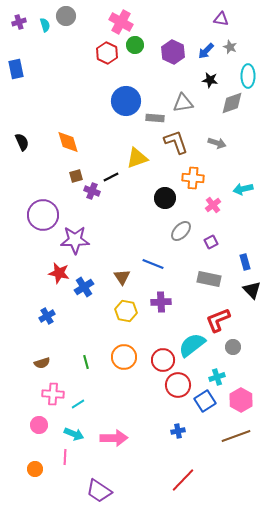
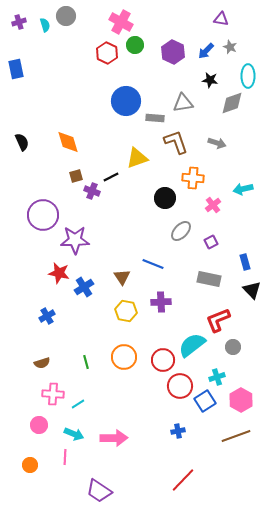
red circle at (178, 385): moved 2 px right, 1 px down
orange circle at (35, 469): moved 5 px left, 4 px up
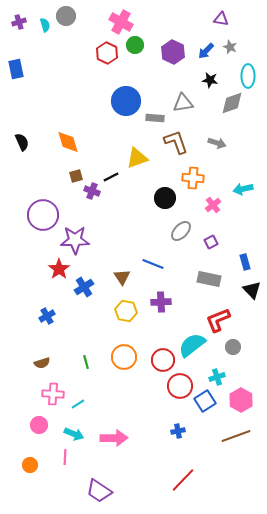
red star at (59, 273): moved 4 px up; rotated 25 degrees clockwise
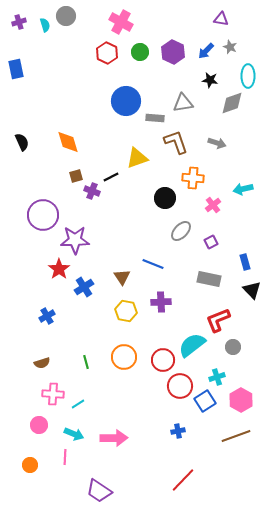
green circle at (135, 45): moved 5 px right, 7 px down
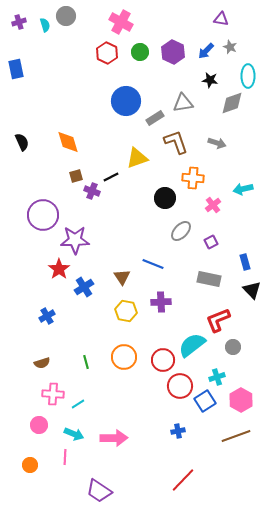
gray rectangle at (155, 118): rotated 36 degrees counterclockwise
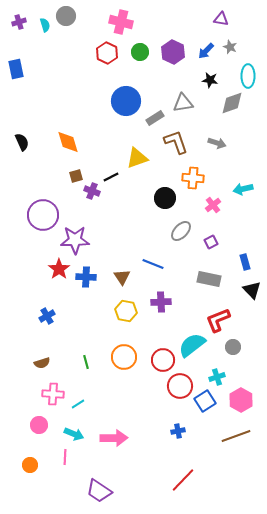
pink cross at (121, 22): rotated 15 degrees counterclockwise
blue cross at (84, 287): moved 2 px right, 10 px up; rotated 36 degrees clockwise
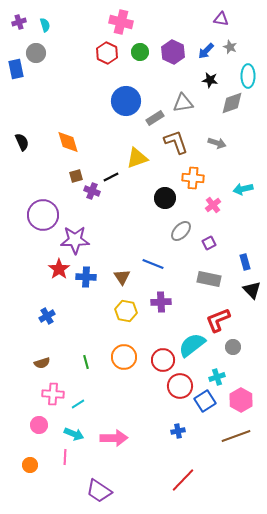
gray circle at (66, 16): moved 30 px left, 37 px down
purple square at (211, 242): moved 2 px left, 1 px down
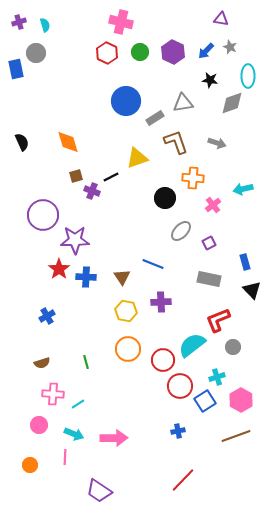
orange circle at (124, 357): moved 4 px right, 8 px up
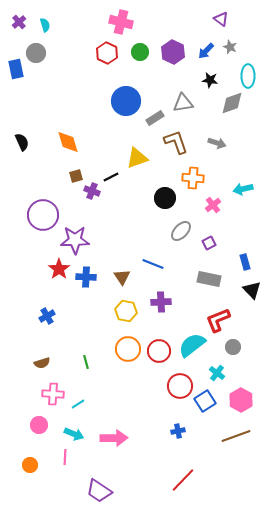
purple triangle at (221, 19): rotated 28 degrees clockwise
purple cross at (19, 22): rotated 24 degrees counterclockwise
red circle at (163, 360): moved 4 px left, 9 px up
cyan cross at (217, 377): moved 4 px up; rotated 35 degrees counterclockwise
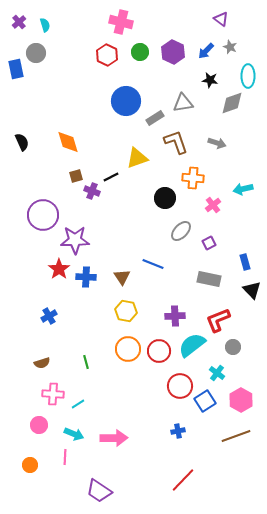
red hexagon at (107, 53): moved 2 px down
purple cross at (161, 302): moved 14 px right, 14 px down
blue cross at (47, 316): moved 2 px right
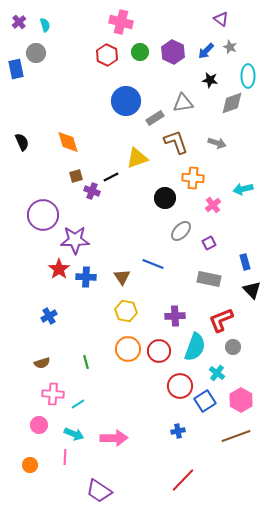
red L-shape at (218, 320): moved 3 px right
cyan semicircle at (192, 345): moved 3 px right, 2 px down; rotated 148 degrees clockwise
